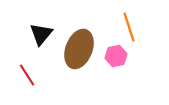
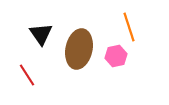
black triangle: rotated 15 degrees counterclockwise
brown ellipse: rotated 9 degrees counterclockwise
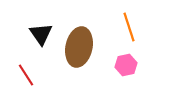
brown ellipse: moved 2 px up
pink hexagon: moved 10 px right, 9 px down
red line: moved 1 px left
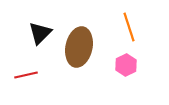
black triangle: moved 1 px left, 1 px up; rotated 20 degrees clockwise
pink hexagon: rotated 15 degrees counterclockwise
red line: rotated 70 degrees counterclockwise
